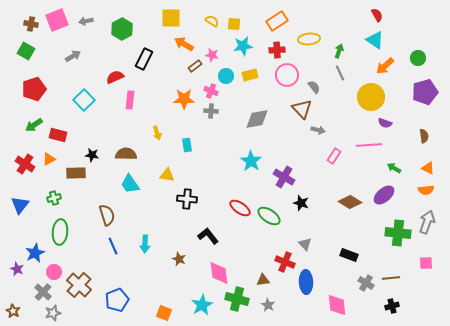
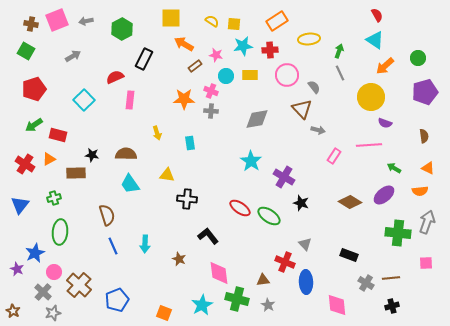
red cross at (277, 50): moved 7 px left
pink star at (212, 55): moved 4 px right
yellow rectangle at (250, 75): rotated 14 degrees clockwise
cyan rectangle at (187, 145): moved 3 px right, 2 px up
orange semicircle at (426, 190): moved 6 px left, 1 px down
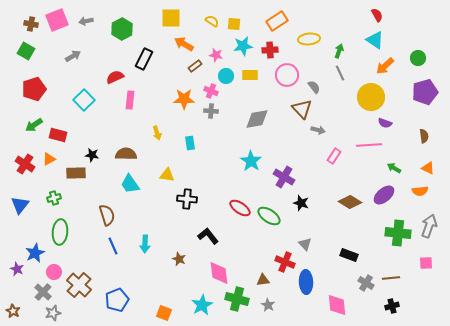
gray arrow at (427, 222): moved 2 px right, 4 px down
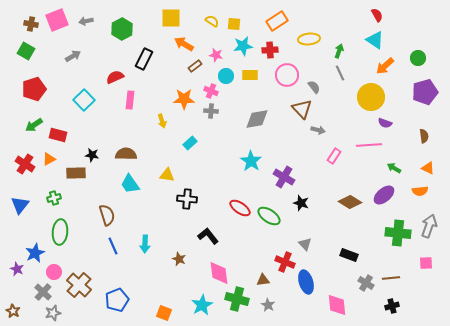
yellow arrow at (157, 133): moved 5 px right, 12 px up
cyan rectangle at (190, 143): rotated 56 degrees clockwise
blue ellipse at (306, 282): rotated 15 degrees counterclockwise
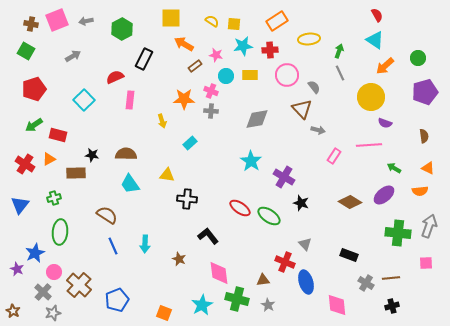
brown semicircle at (107, 215): rotated 40 degrees counterclockwise
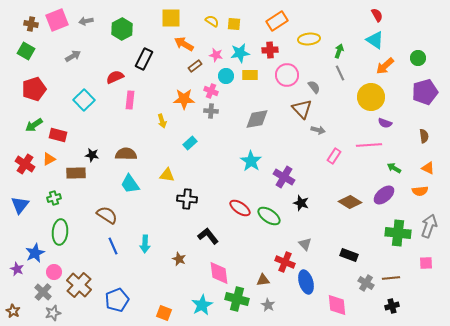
cyan star at (243, 46): moved 3 px left, 7 px down
